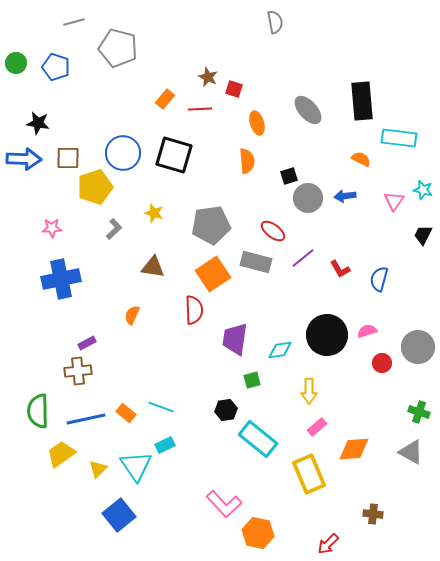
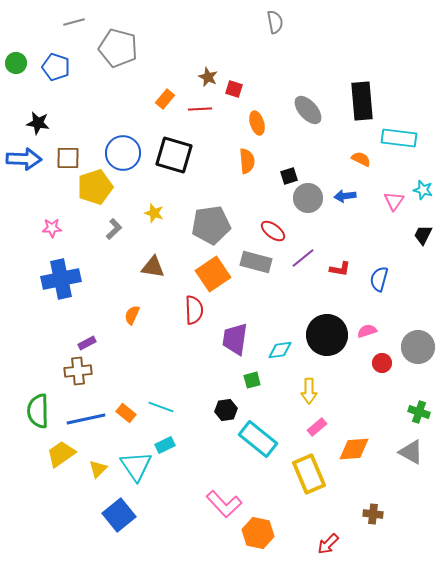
red L-shape at (340, 269): rotated 50 degrees counterclockwise
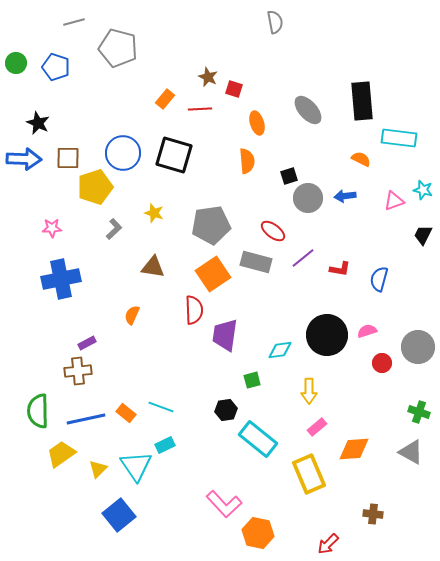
black star at (38, 123): rotated 15 degrees clockwise
pink triangle at (394, 201): rotated 35 degrees clockwise
purple trapezoid at (235, 339): moved 10 px left, 4 px up
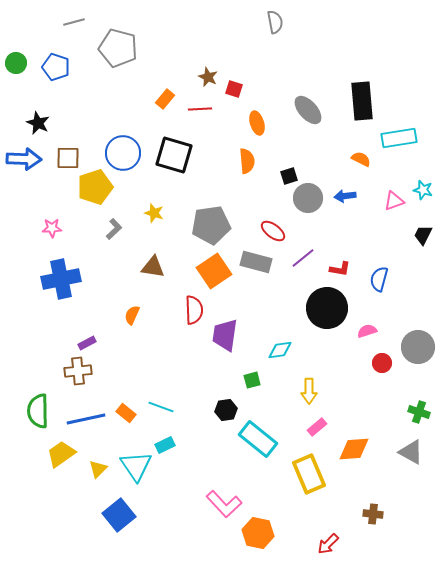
cyan rectangle at (399, 138): rotated 16 degrees counterclockwise
orange square at (213, 274): moved 1 px right, 3 px up
black circle at (327, 335): moved 27 px up
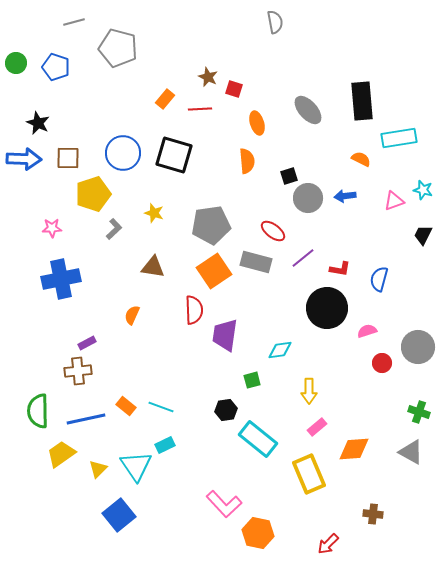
yellow pentagon at (95, 187): moved 2 px left, 7 px down
orange rectangle at (126, 413): moved 7 px up
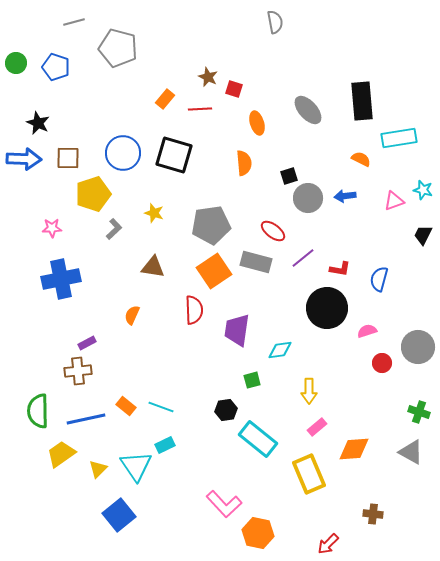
orange semicircle at (247, 161): moved 3 px left, 2 px down
purple trapezoid at (225, 335): moved 12 px right, 5 px up
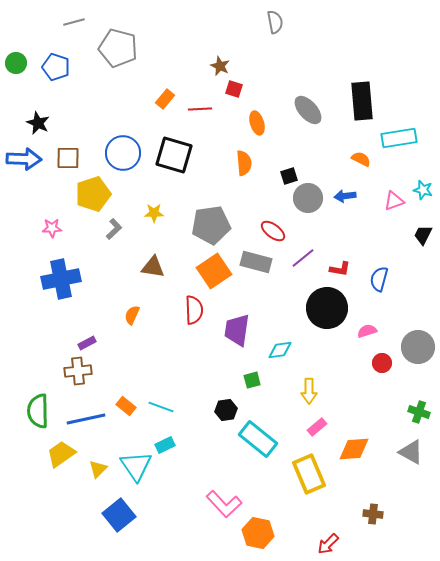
brown star at (208, 77): moved 12 px right, 11 px up
yellow star at (154, 213): rotated 18 degrees counterclockwise
